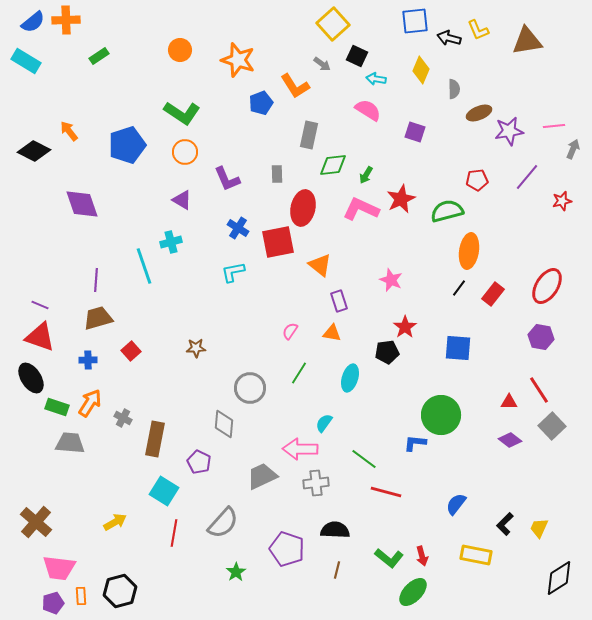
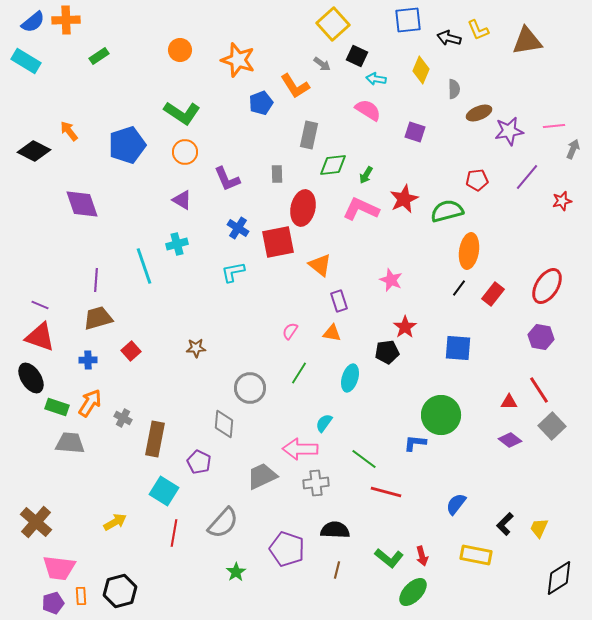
blue square at (415, 21): moved 7 px left, 1 px up
red star at (401, 199): moved 3 px right
cyan cross at (171, 242): moved 6 px right, 2 px down
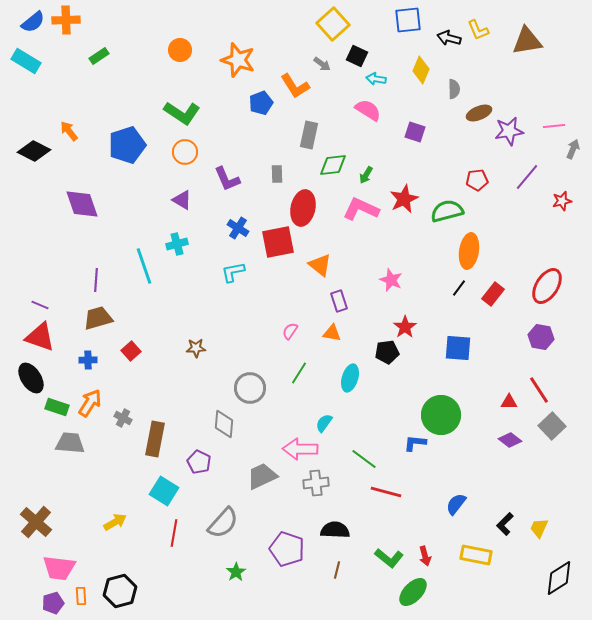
red arrow at (422, 556): moved 3 px right
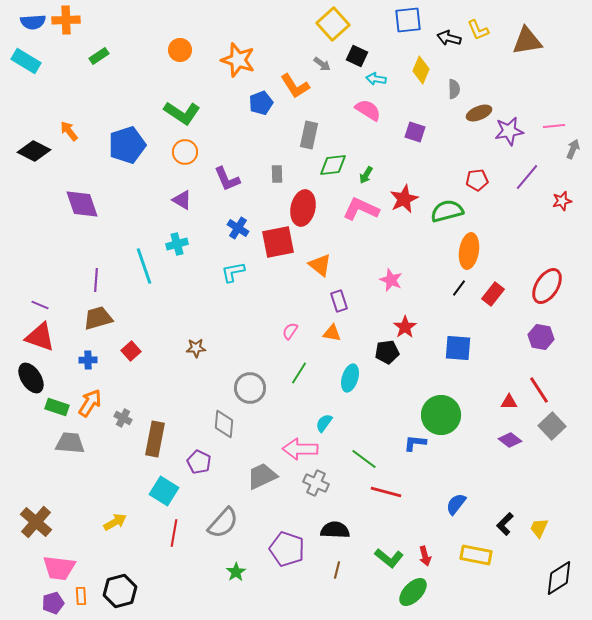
blue semicircle at (33, 22): rotated 35 degrees clockwise
gray cross at (316, 483): rotated 30 degrees clockwise
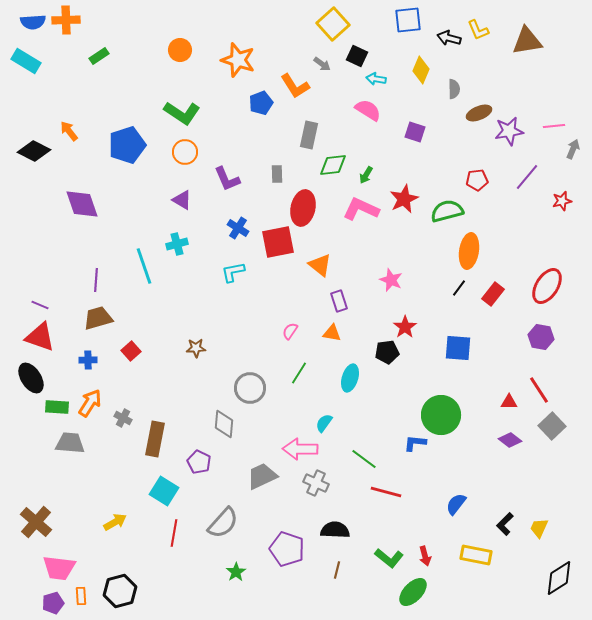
green rectangle at (57, 407): rotated 15 degrees counterclockwise
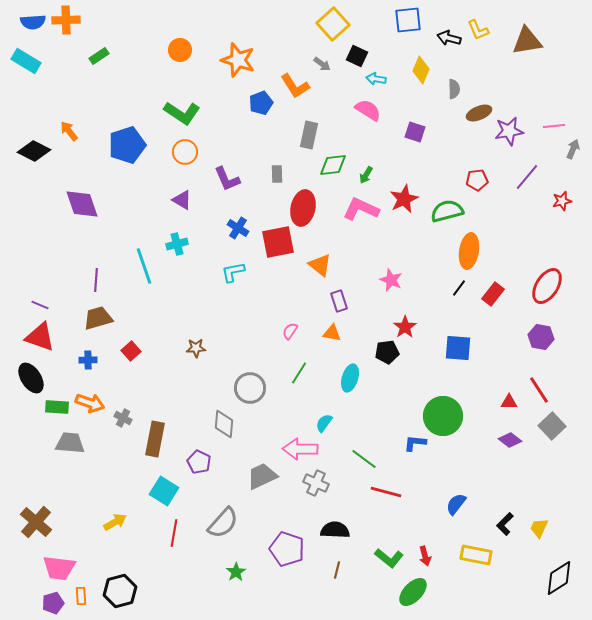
orange arrow at (90, 403): rotated 76 degrees clockwise
green circle at (441, 415): moved 2 px right, 1 px down
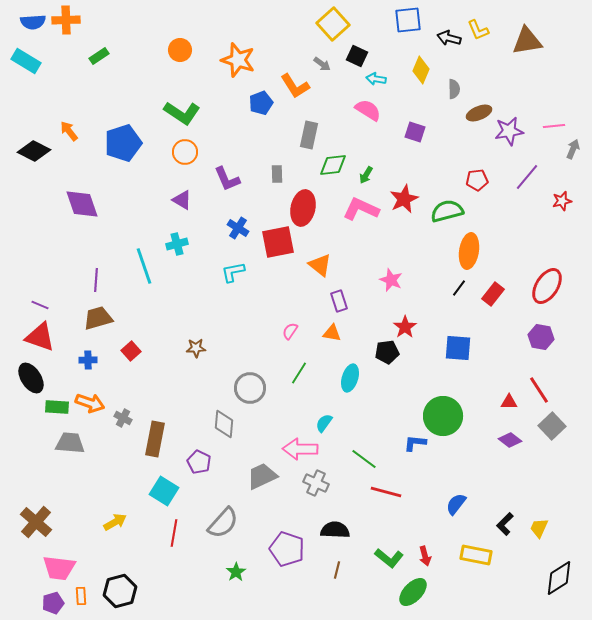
blue pentagon at (127, 145): moved 4 px left, 2 px up
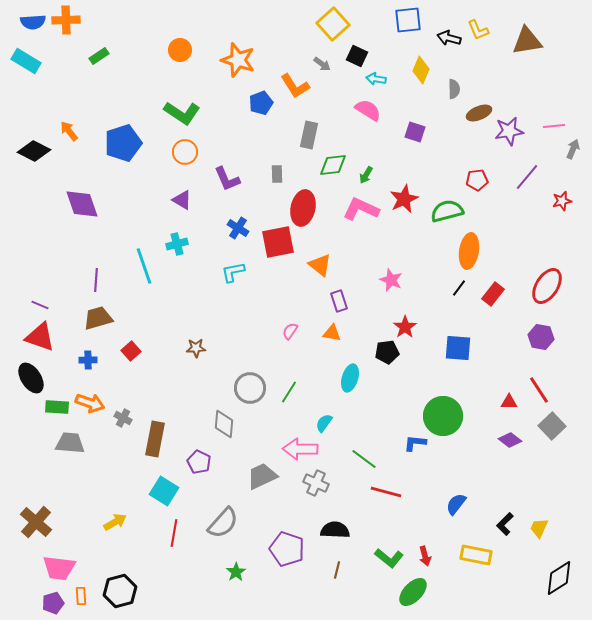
green line at (299, 373): moved 10 px left, 19 px down
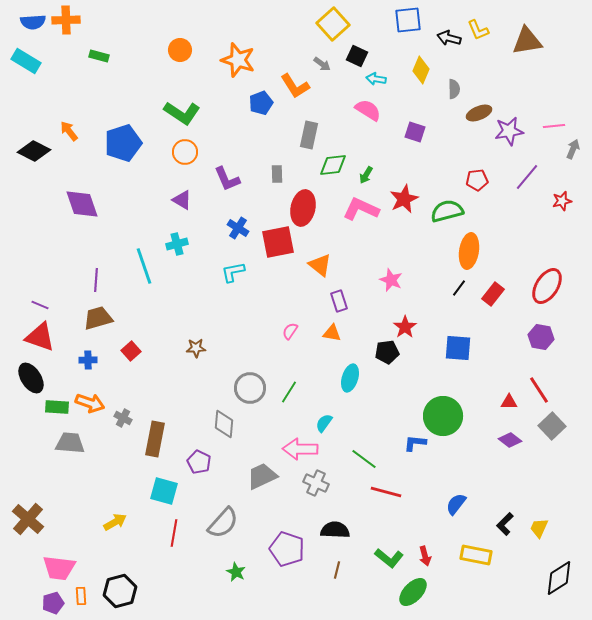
green rectangle at (99, 56): rotated 48 degrees clockwise
cyan square at (164, 491): rotated 16 degrees counterclockwise
brown cross at (36, 522): moved 8 px left, 3 px up
green star at (236, 572): rotated 12 degrees counterclockwise
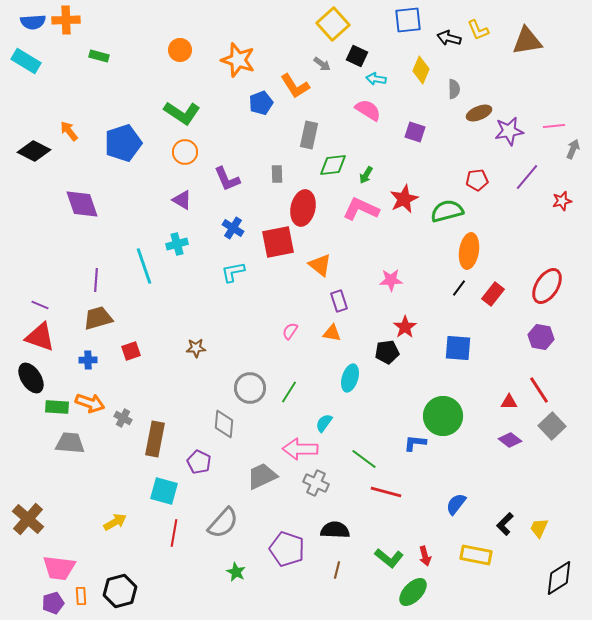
blue cross at (238, 228): moved 5 px left
pink star at (391, 280): rotated 25 degrees counterclockwise
red square at (131, 351): rotated 24 degrees clockwise
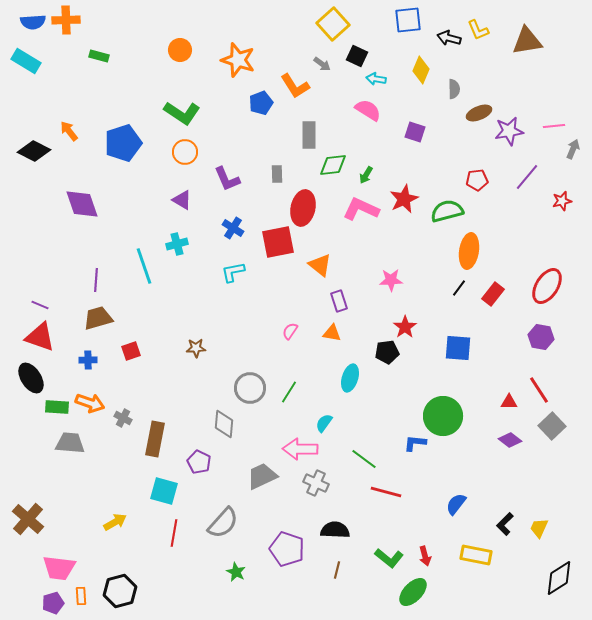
gray rectangle at (309, 135): rotated 12 degrees counterclockwise
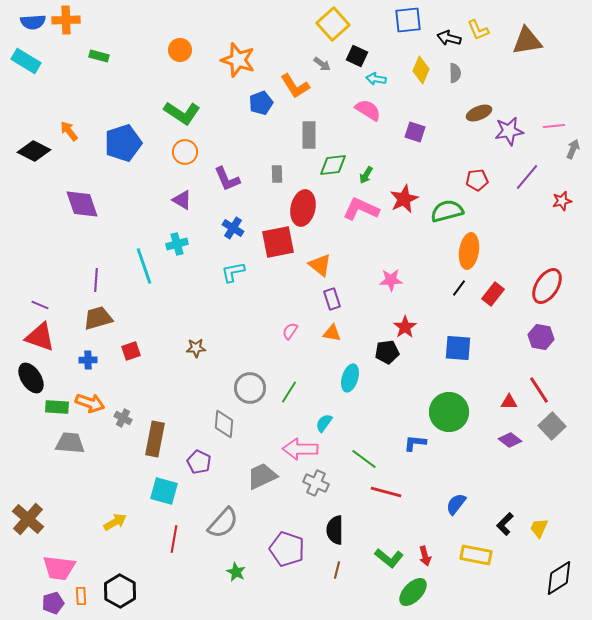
gray semicircle at (454, 89): moved 1 px right, 16 px up
purple rectangle at (339, 301): moved 7 px left, 2 px up
green circle at (443, 416): moved 6 px right, 4 px up
black semicircle at (335, 530): rotated 92 degrees counterclockwise
red line at (174, 533): moved 6 px down
black hexagon at (120, 591): rotated 16 degrees counterclockwise
